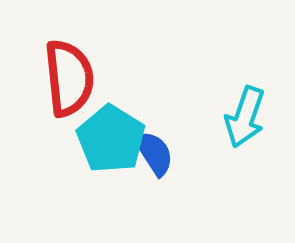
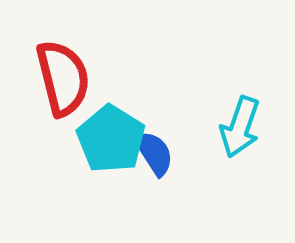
red semicircle: moved 6 px left; rotated 8 degrees counterclockwise
cyan arrow: moved 5 px left, 10 px down
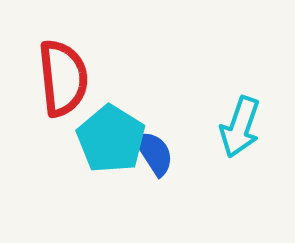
red semicircle: rotated 8 degrees clockwise
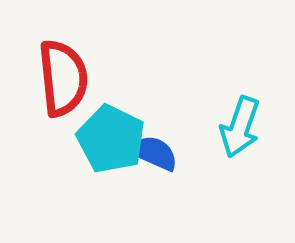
cyan pentagon: rotated 6 degrees counterclockwise
blue semicircle: rotated 33 degrees counterclockwise
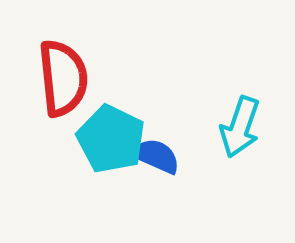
blue semicircle: moved 2 px right, 3 px down
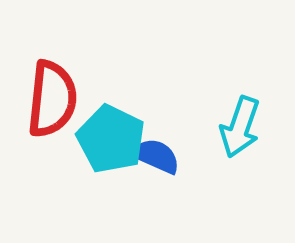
red semicircle: moved 11 px left, 21 px down; rotated 12 degrees clockwise
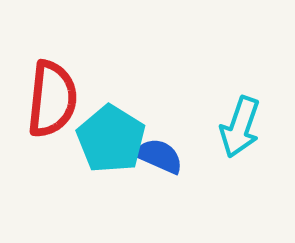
cyan pentagon: rotated 6 degrees clockwise
blue semicircle: moved 3 px right
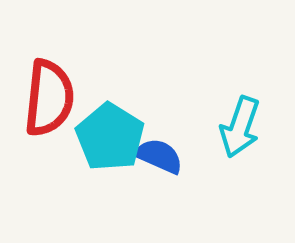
red semicircle: moved 3 px left, 1 px up
cyan pentagon: moved 1 px left, 2 px up
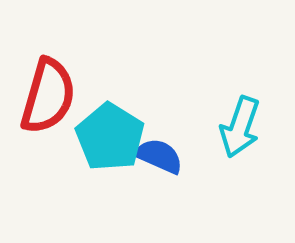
red semicircle: moved 1 px left, 2 px up; rotated 10 degrees clockwise
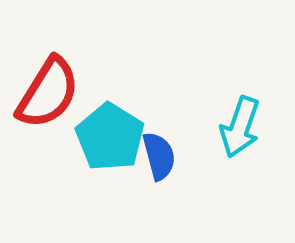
red semicircle: moved 3 px up; rotated 16 degrees clockwise
blue semicircle: rotated 51 degrees clockwise
